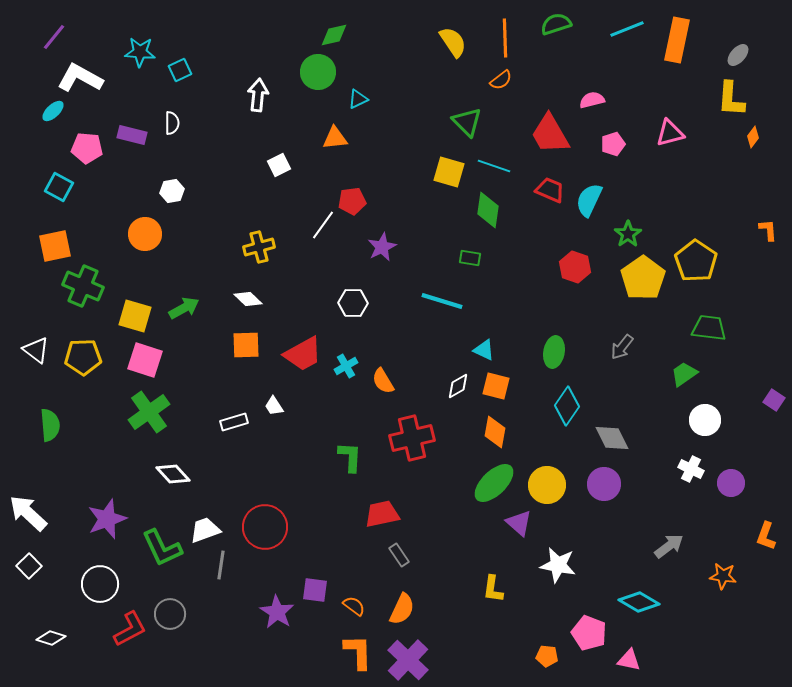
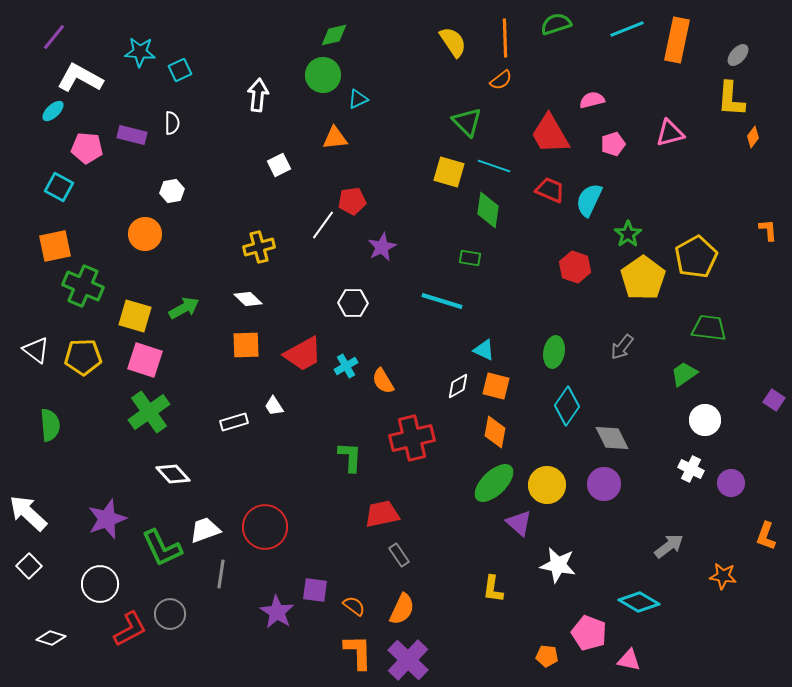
green circle at (318, 72): moved 5 px right, 3 px down
yellow pentagon at (696, 261): moved 4 px up; rotated 9 degrees clockwise
gray line at (221, 565): moved 9 px down
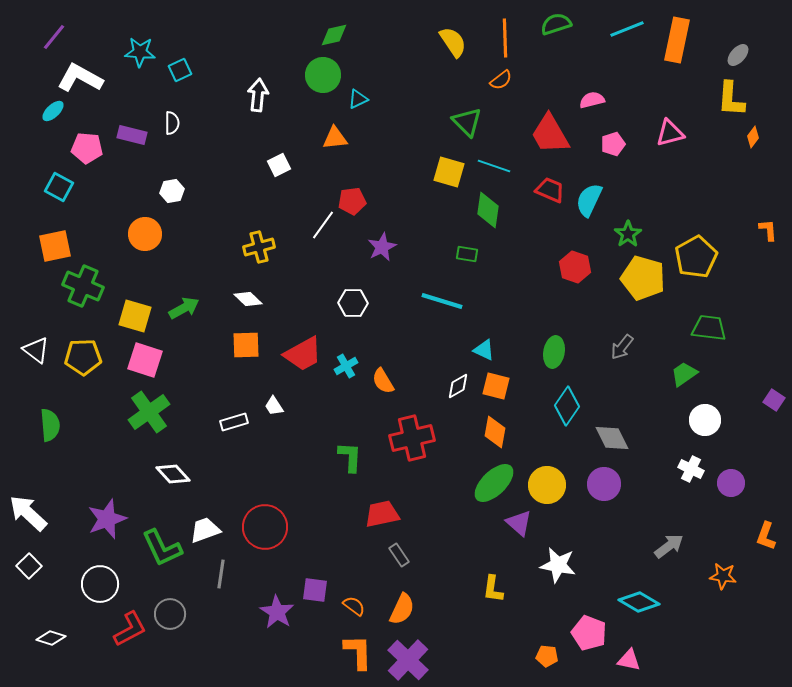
green rectangle at (470, 258): moved 3 px left, 4 px up
yellow pentagon at (643, 278): rotated 21 degrees counterclockwise
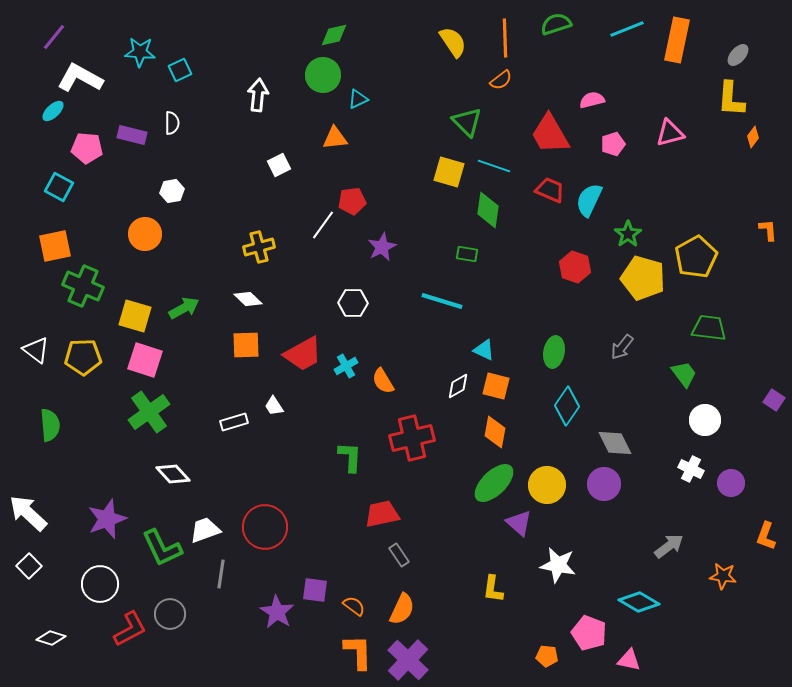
green trapezoid at (684, 374): rotated 88 degrees clockwise
gray diamond at (612, 438): moved 3 px right, 5 px down
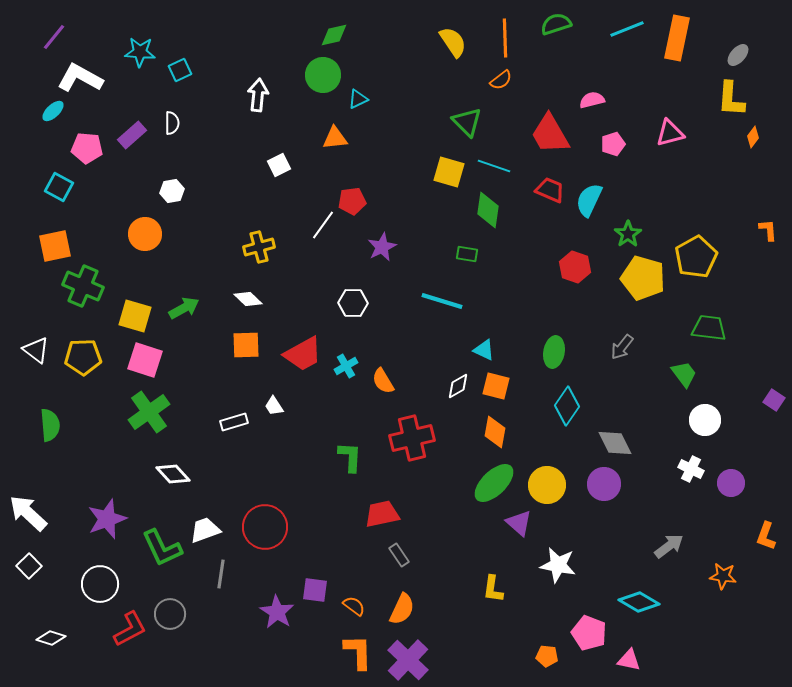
orange rectangle at (677, 40): moved 2 px up
purple rectangle at (132, 135): rotated 56 degrees counterclockwise
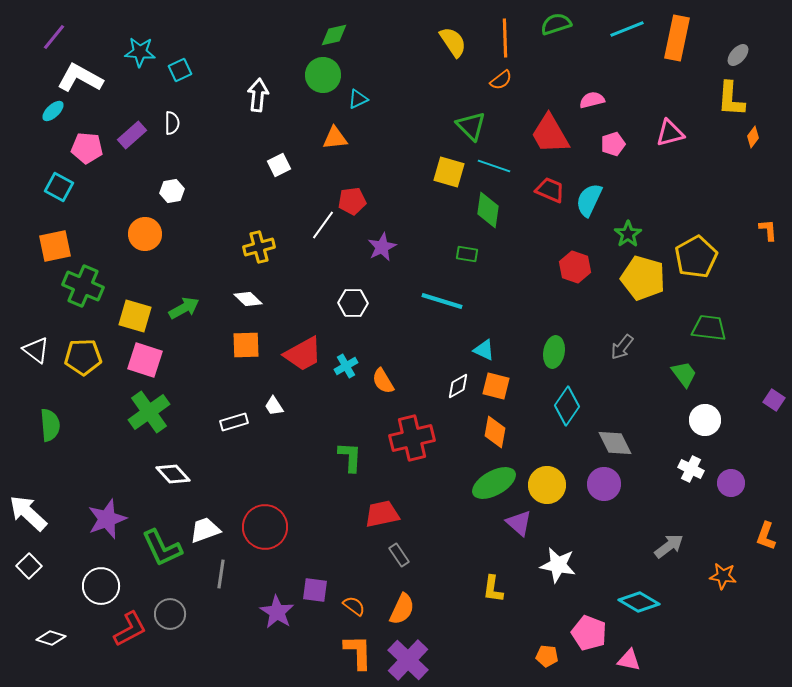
green triangle at (467, 122): moved 4 px right, 4 px down
green ellipse at (494, 483): rotated 15 degrees clockwise
white circle at (100, 584): moved 1 px right, 2 px down
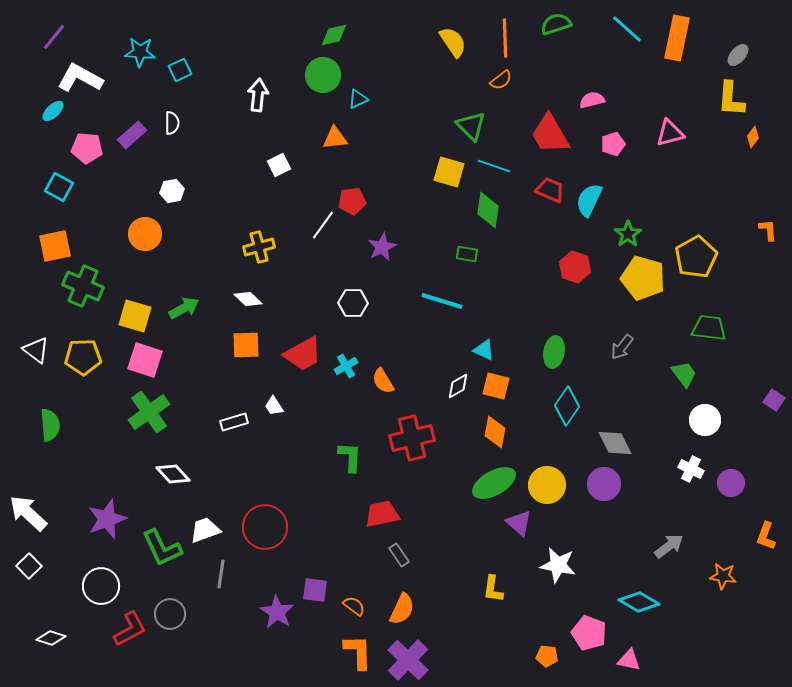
cyan line at (627, 29): rotated 64 degrees clockwise
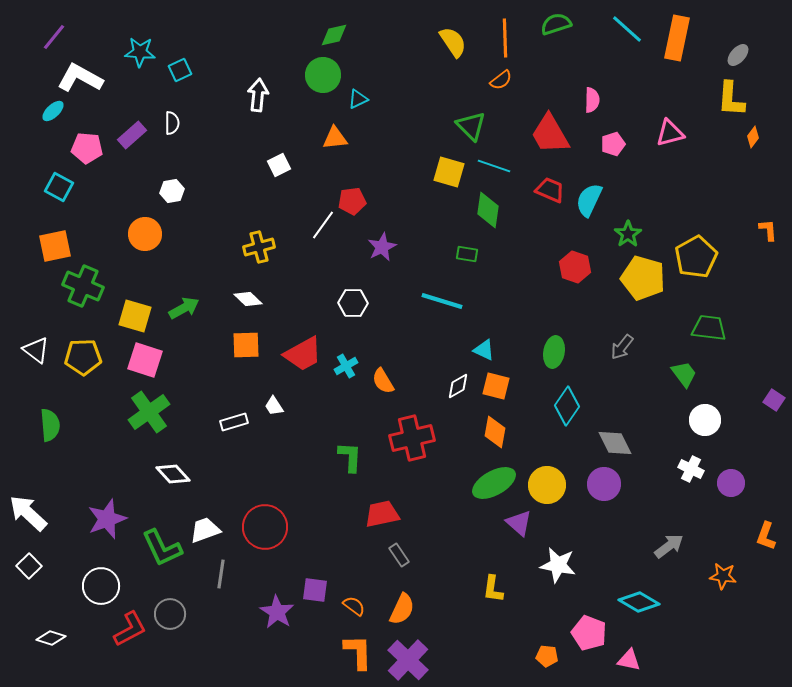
pink semicircle at (592, 100): rotated 105 degrees clockwise
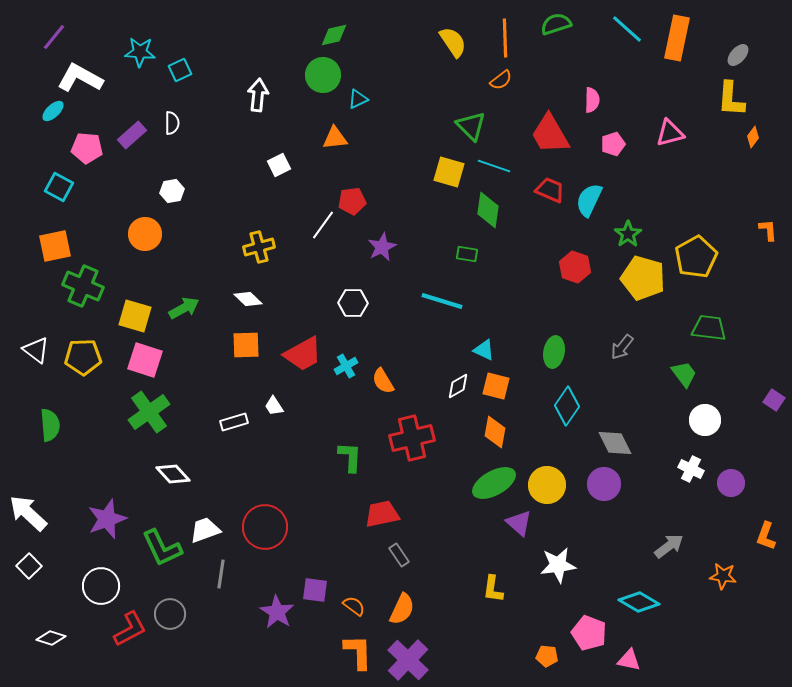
white star at (558, 565): rotated 18 degrees counterclockwise
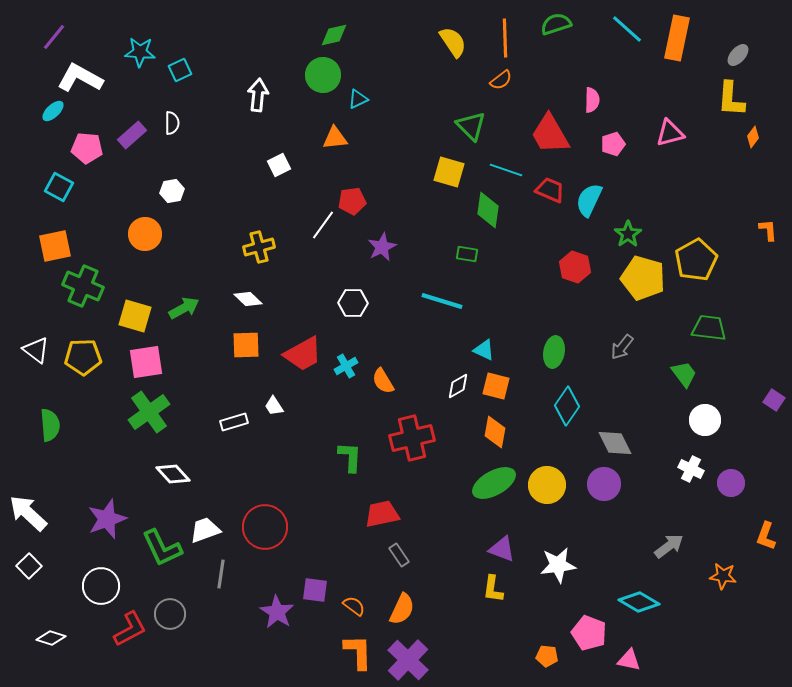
cyan line at (494, 166): moved 12 px right, 4 px down
yellow pentagon at (696, 257): moved 3 px down
pink square at (145, 360): moved 1 px right, 2 px down; rotated 27 degrees counterclockwise
purple triangle at (519, 523): moved 17 px left, 26 px down; rotated 20 degrees counterclockwise
